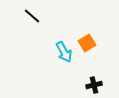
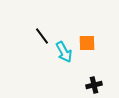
black line: moved 10 px right, 20 px down; rotated 12 degrees clockwise
orange square: rotated 30 degrees clockwise
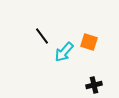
orange square: moved 2 px right, 1 px up; rotated 18 degrees clockwise
cyan arrow: rotated 70 degrees clockwise
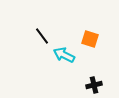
orange square: moved 1 px right, 3 px up
cyan arrow: moved 3 px down; rotated 75 degrees clockwise
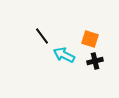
black cross: moved 1 px right, 24 px up
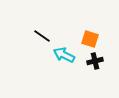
black line: rotated 18 degrees counterclockwise
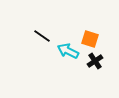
cyan arrow: moved 4 px right, 4 px up
black cross: rotated 21 degrees counterclockwise
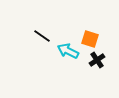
black cross: moved 2 px right, 1 px up
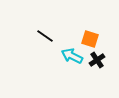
black line: moved 3 px right
cyan arrow: moved 4 px right, 5 px down
